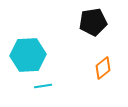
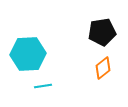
black pentagon: moved 9 px right, 10 px down
cyan hexagon: moved 1 px up
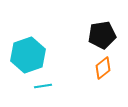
black pentagon: moved 3 px down
cyan hexagon: moved 1 px down; rotated 16 degrees counterclockwise
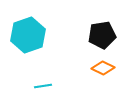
cyan hexagon: moved 20 px up
orange diamond: rotated 65 degrees clockwise
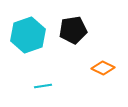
black pentagon: moved 29 px left, 5 px up
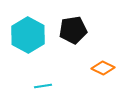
cyan hexagon: rotated 12 degrees counterclockwise
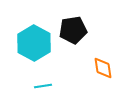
cyan hexagon: moved 6 px right, 8 px down
orange diamond: rotated 55 degrees clockwise
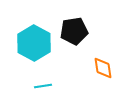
black pentagon: moved 1 px right, 1 px down
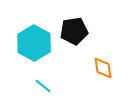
cyan line: rotated 48 degrees clockwise
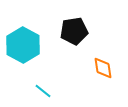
cyan hexagon: moved 11 px left, 2 px down
cyan line: moved 5 px down
